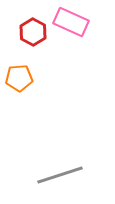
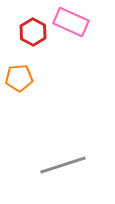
gray line: moved 3 px right, 10 px up
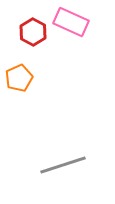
orange pentagon: rotated 20 degrees counterclockwise
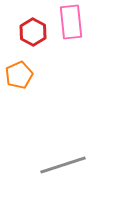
pink rectangle: rotated 60 degrees clockwise
orange pentagon: moved 3 px up
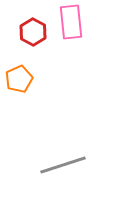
orange pentagon: moved 4 px down
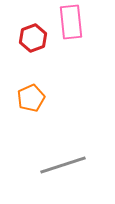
red hexagon: moved 6 px down; rotated 12 degrees clockwise
orange pentagon: moved 12 px right, 19 px down
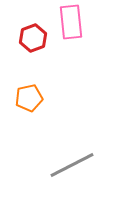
orange pentagon: moved 2 px left; rotated 12 degrees clockwise
gray line: moved 9 px right; rotated 9 degrees counterclockwise
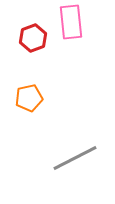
gray line: moved 3 px right, 7 px up
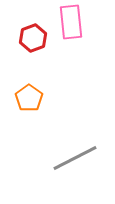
orange pentagon: rotated 24 degrees counterclockwise
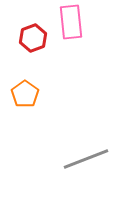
orange pentagon: moved 4 px left, 4 px up
gray line: moved 11 px right, 1 px down; rotated 6 degrees clockwise
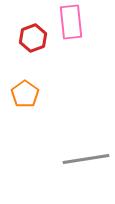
gray line: rotated 12 degrees clockwise
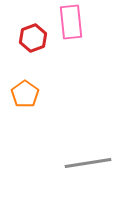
gray line: moved 2 px right, 4 px down
